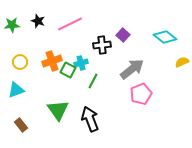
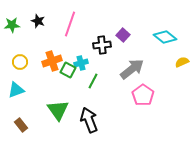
pink line: rotated 45 degrees counterclockwise
pink pentagon: moved 2 px right, 1 px down; rotated 15 degrees counterclockwise
black arrow: moved 1 px left, 1 px down
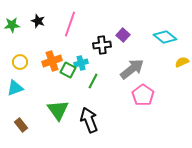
cyan triangle: moved 1 px left, 2 px up
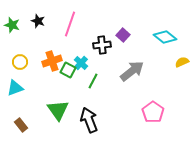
green star: rotated 21 degrees clockwise
cyan cross: rotated 32 degrees counterclockwise
gray arrow: moved 2 px down
pink pentagon: moved 10 px right, 17 px down
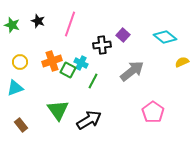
cyan cross: rotated 16 degrees counterclockwise
black arrow: rotated 80 degrees clockwise
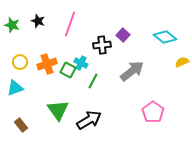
orange cross: moved 5 px left, 3 px down
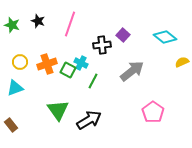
brown rectangle: moved 10 px left
